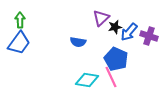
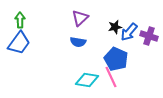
purple triangle: moved 21 px left
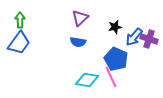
blue arrow: moved 5 px right, 5 px down
purple cross: moved 3 px down
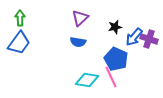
green arrow: moved 2 px up
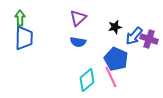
purple triangle: moved 2 px left
blue arrow: moved 1 px up
blue trapezoid: moved 5 px right, 5 px up; rotated 35 degrees counterclockwise
cyan diamond: rotated 50 degrees counterclockwise
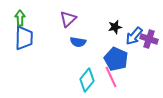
purple triangle: moved 10 px left, 1 px down
cyan diamond: rotated 10 degrees counterclockwise
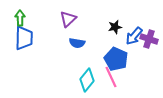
blue semicircle: moved 1 px left, 1 px down
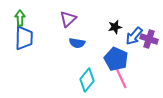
pink line: moved 10 px right, 1 px down
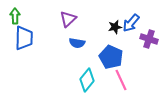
green arrow: moved 5 px left, 2 px up
blue arrow: moved 3 px left, 13 px up
blue pentagon: moved 5 px left, 2 px up
pink line: moved 2 px down
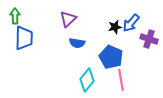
pink line: rotated 15 degrees clockwise
